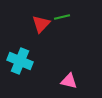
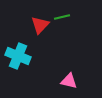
red triangle: moved 1 px left, 1 px down
cyan cross: moved 2 px left, 5 px up
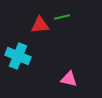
red triangle: rotated 42 degrees clockwise
pink triangle: moved 2 px up
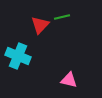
red triangle: rotated 42 degrees counterclockwise
pink triangle: moved 1 px down
